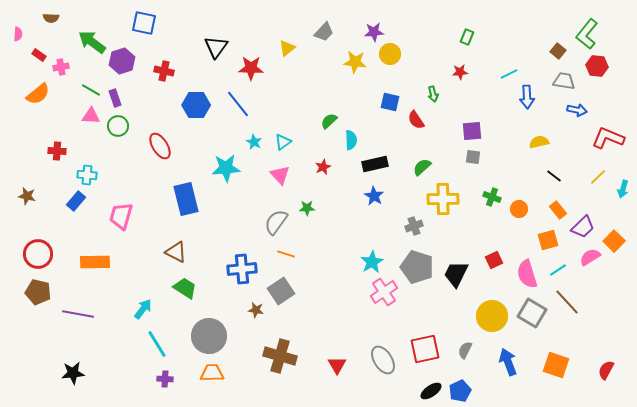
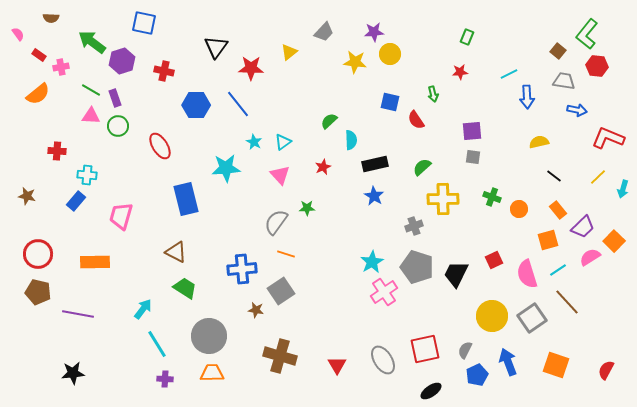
pink semicircle at (18, 34): rotated 40 degrees counterclockwise
yellow triangle at (287, 48): moved 2 px right, 4 px down
gray square at (532, 313): moved 5 px down; rotated 24 degrees clockwise
blue pentagon at (460, 391): moved 17 px right, 16 px up
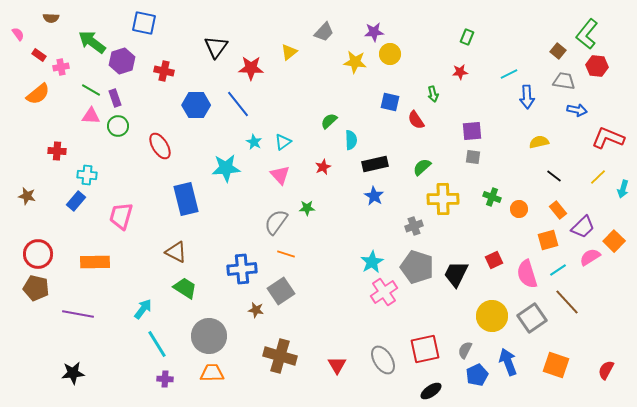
brown pentagon at (38, 292): moved 2 px left, 4 px up
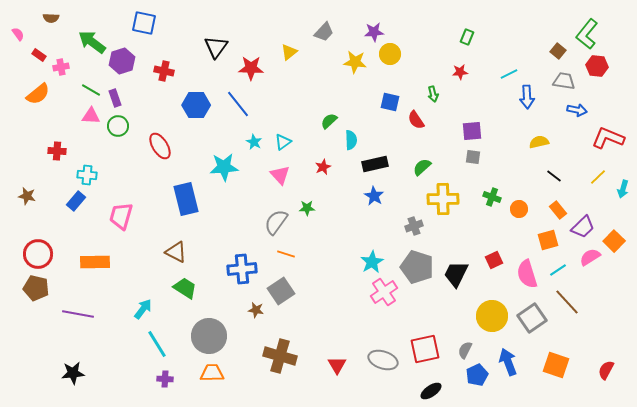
cyan star at (226, 168): moved 2 px left, 1 px up
gray ellipse at (383, 360): rotated 40 degrees counterclockwise
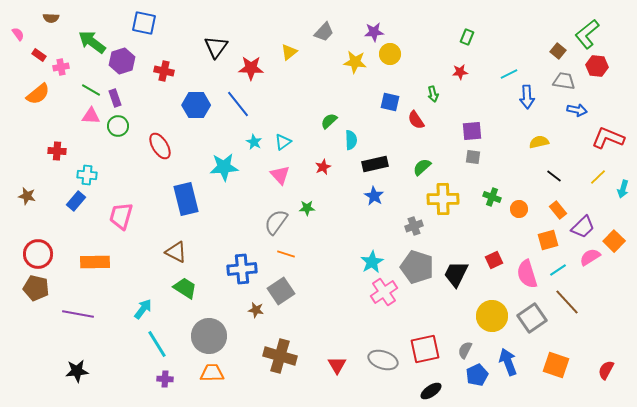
green L-shape at (587, 34): rotated 12 degrees clockwise
black star at (73, 373): moved 4 px right, 2 px up
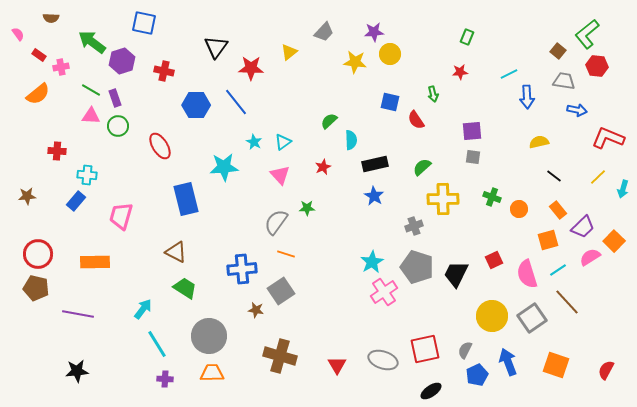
blue line at (238, 104): moved 2 px left, 2 px up
brown star at (27, 196): rotated 18 degrees counterclockwise
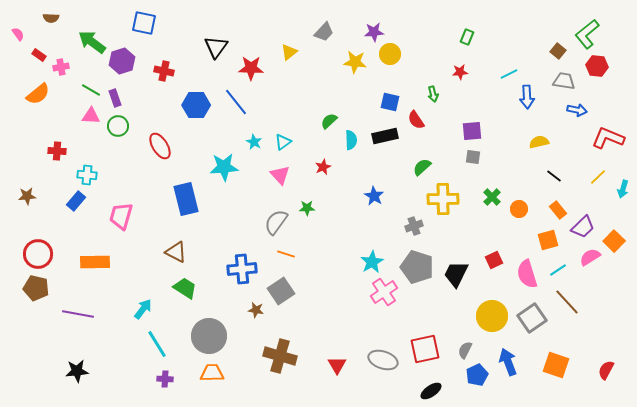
black rectangle at (375, 164): moved 10 px right, 28 px up
green cross at (492, 197): rotated 24 degrees clockwise
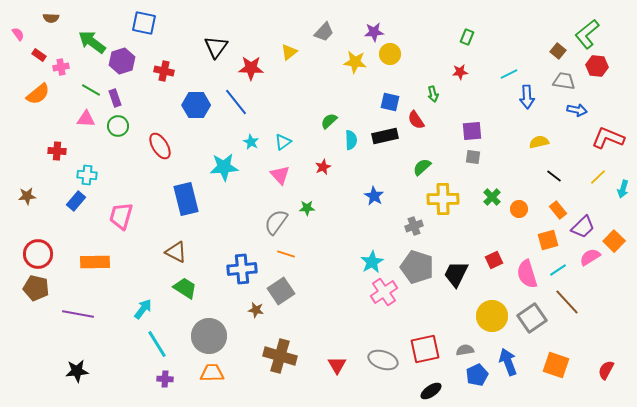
pink triangle at (91, 116): moved 5 px left, 3 px down
cyan star at (254, 142): moved 3 px left
gray semicircle at (465, 350): rotated 54 degrees clockwise
